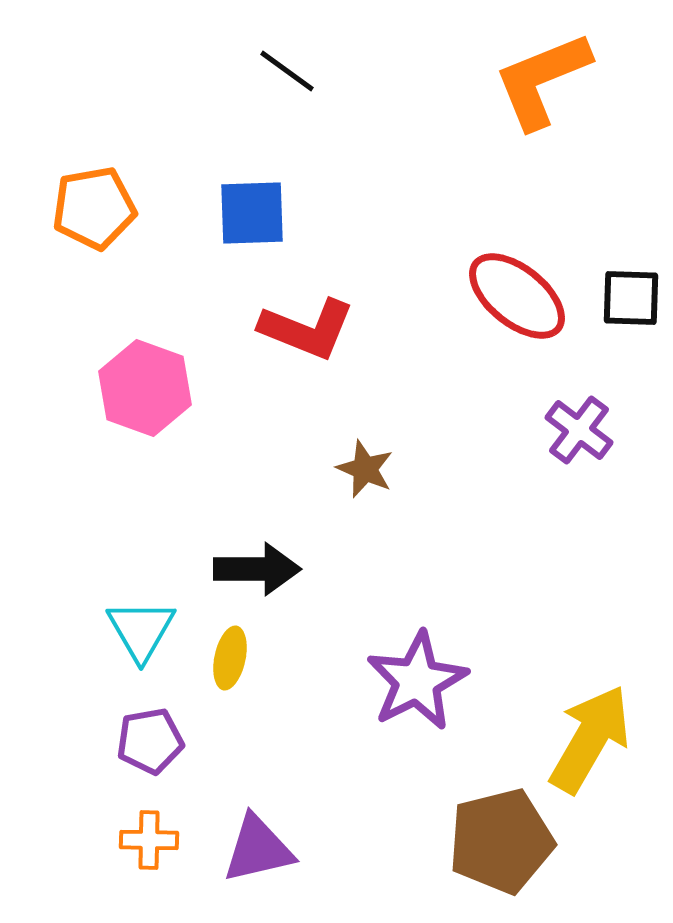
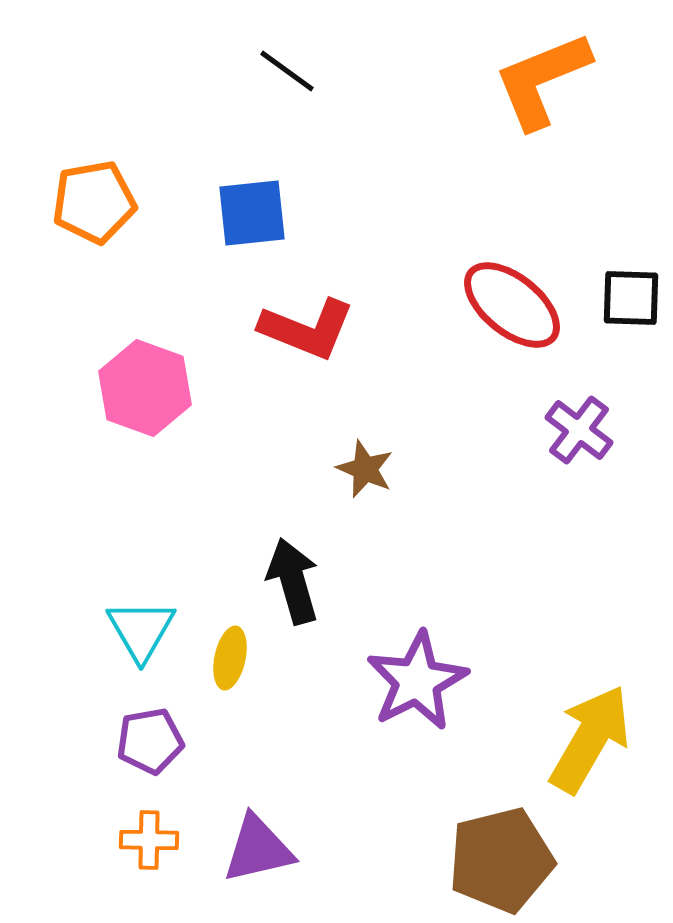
orange pentagon: moved 6 px up
blue square: rotated 4 degrees counterclockwise
red ellipse: moved 5 px left, 9 px down
black arrow: moved 36 px right, 12 px down; rotated 106 degrees counterclockwise
brown pentagon: moved 19 px down
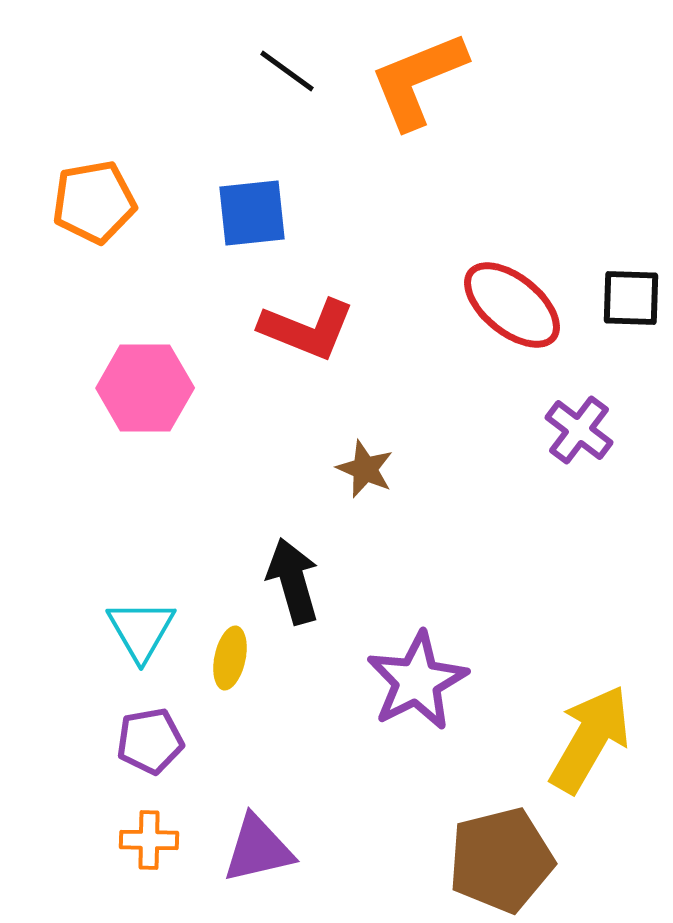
orange L-shape: moved 124 px left
pink hexagon: rotated 20 degrees counterclockwise
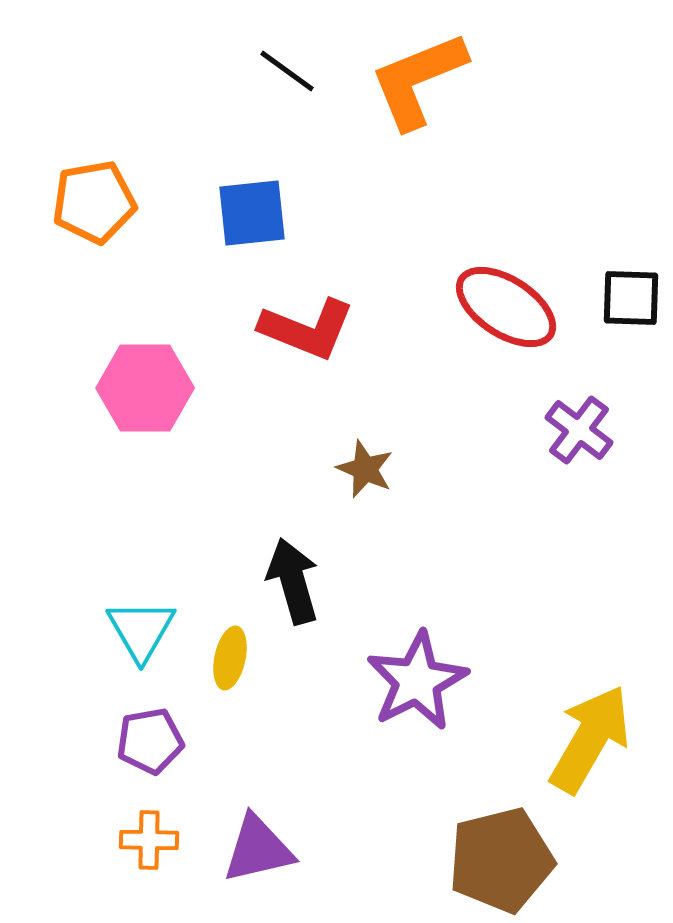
red ellipse: moved 6 px left, 2 px down; rotated 6 degrees counterclockwise
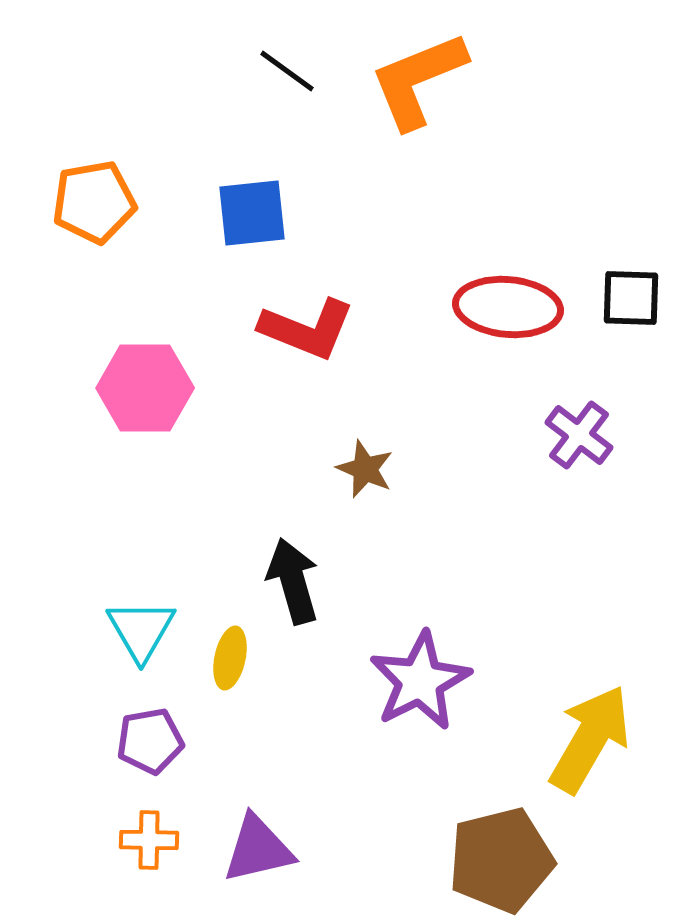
red ellipse: moved 2 px right; rotated 28 degrees counterclockwise
purple cross: moved 5 px down
purple star: moved 3 px right
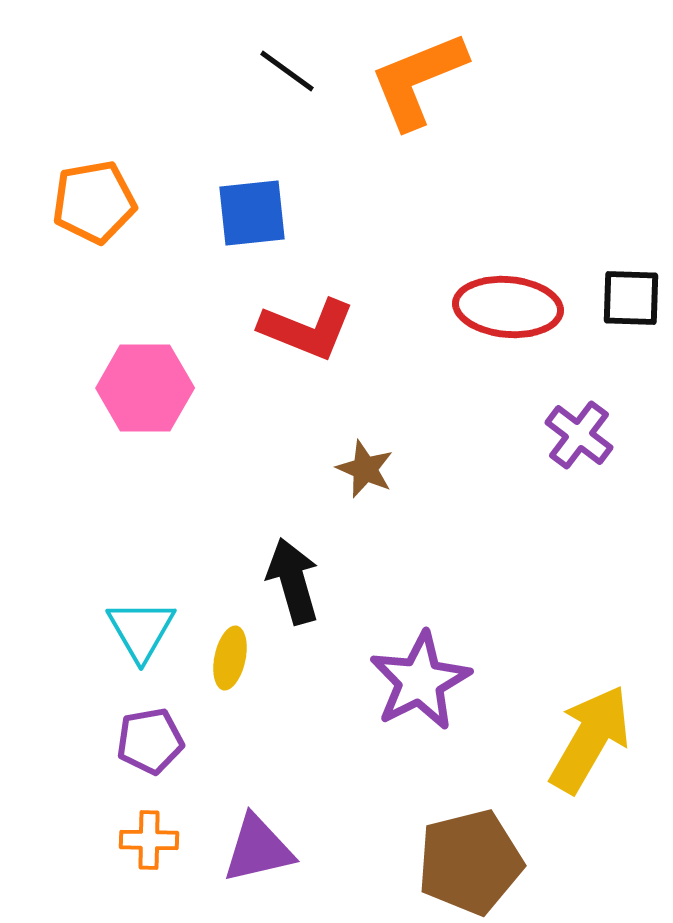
brown pentagon: moved 31 px left, 2 px down
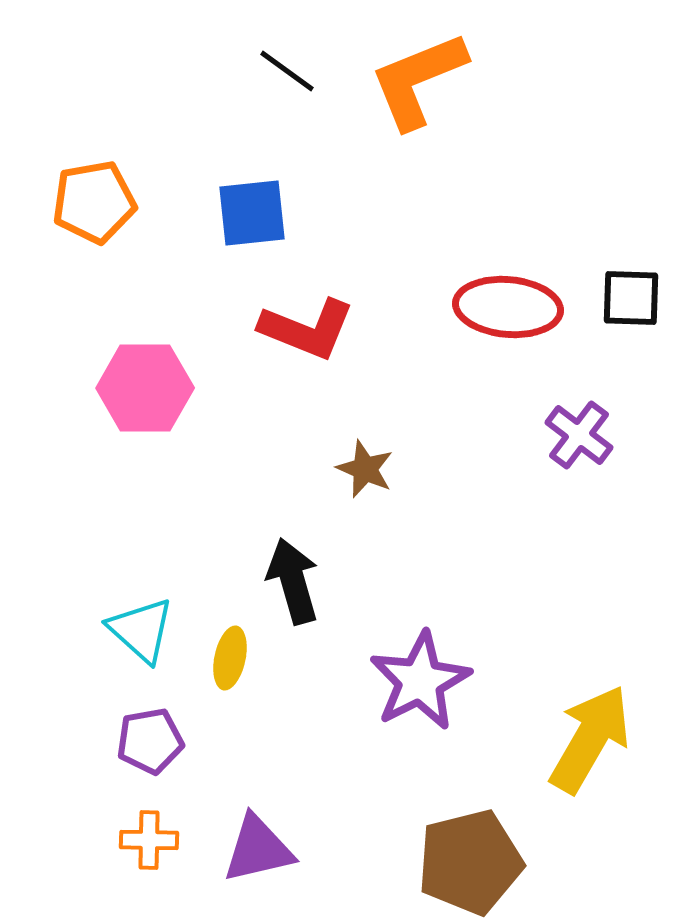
cyan triangle: rotated 18 degrees counterclockwise
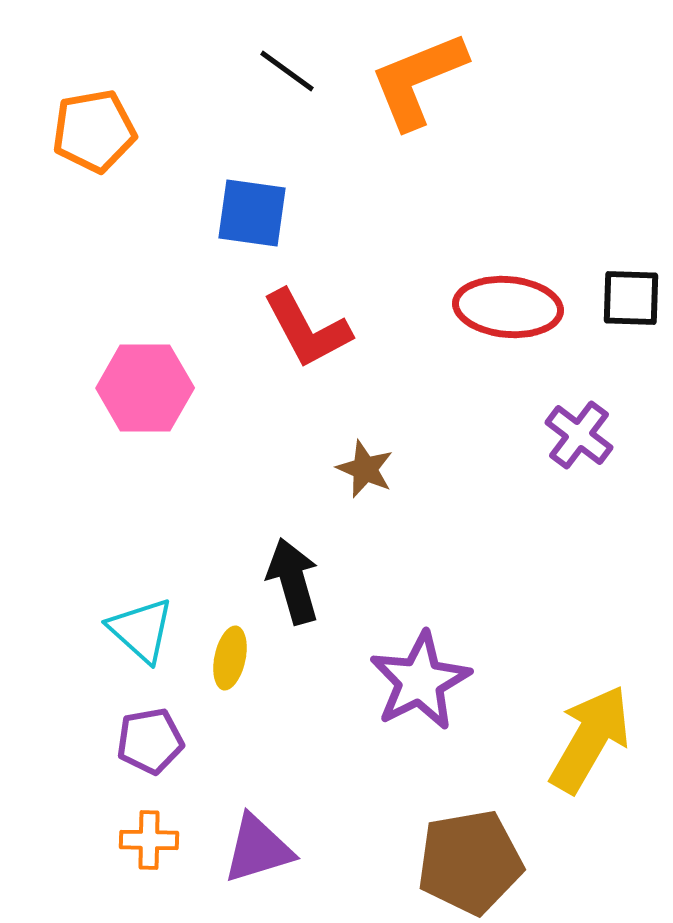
orange pentagon: moved 71 px up
blue square: rotated 14 degrees clockwise
red L-shape: rotated 40 degrees clockwise
purple triangle: rotated 4 degrees counterclockwise
brown pentagon: rotated 4 degrees clockwise
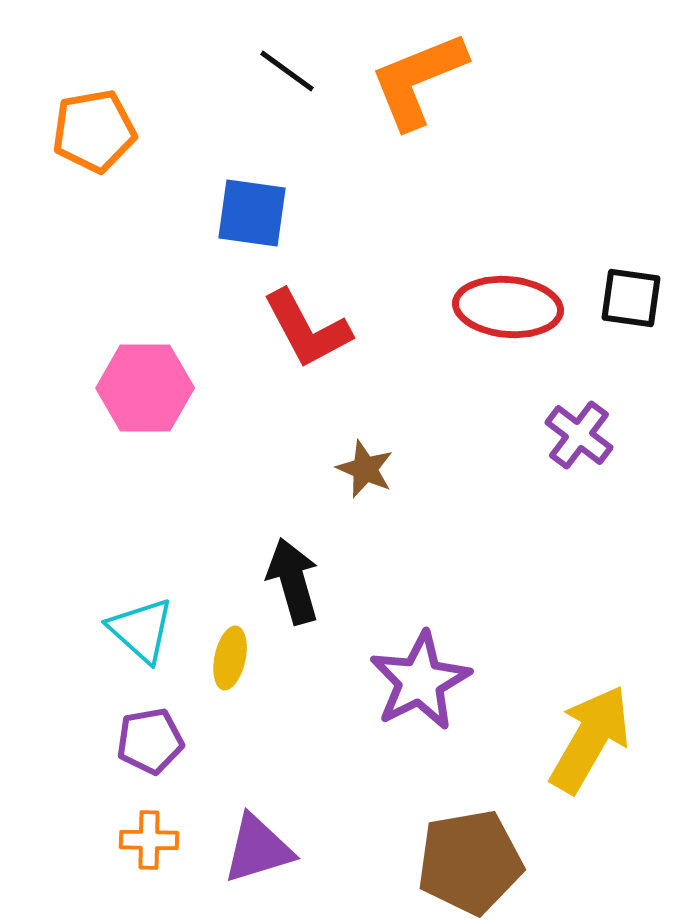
black square: rotated 6 degrees clockwise
